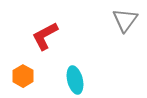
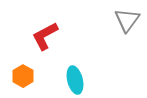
gray triangle: moved 2 px right
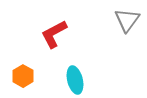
red L-shape: moved 9 px right, 2 px up
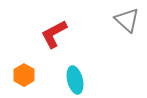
gray triangle: rotated 24 degrees counterclockwise
orange hexagon: moved 1 px right, 1 px up
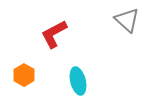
cyan ellipse: moved 3 px right, 1 px down
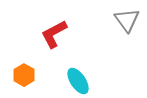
gray triangle: rotated 12 degrees clockwise
cyan ellipse: rotated 20 degrees counterclockwise
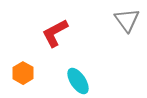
red L-shape: moved 1 px right, 1 px up
orange hexagon: moved 1 px left, 2 px up
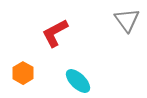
cyan ellipse: rotated 12 degrees counterclockwise
